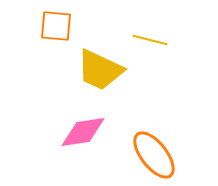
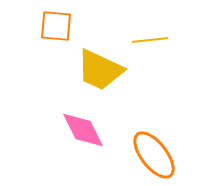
yellow line: rotated 20 degrees counterclockwise
pink diamond: moved 2 px up; rotated 72 degrees clockwise
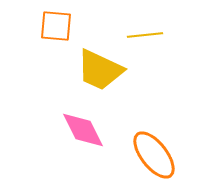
yellow line: moved 5 px left, 5 px up
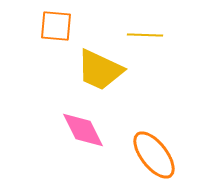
yellow line: rotated 8 degrees clockwise
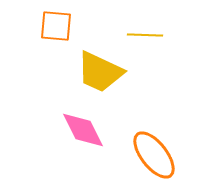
yellow trapezoid: moved 2 px down
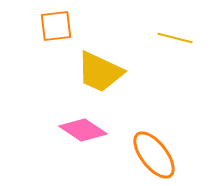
orange square: rotated 12 degrees counterclockwise
yellow line: moved 30 px right, 3 px down; rotated 12 degrees clockwise
pink diamond: rotated 30 degrees counterclockwise
